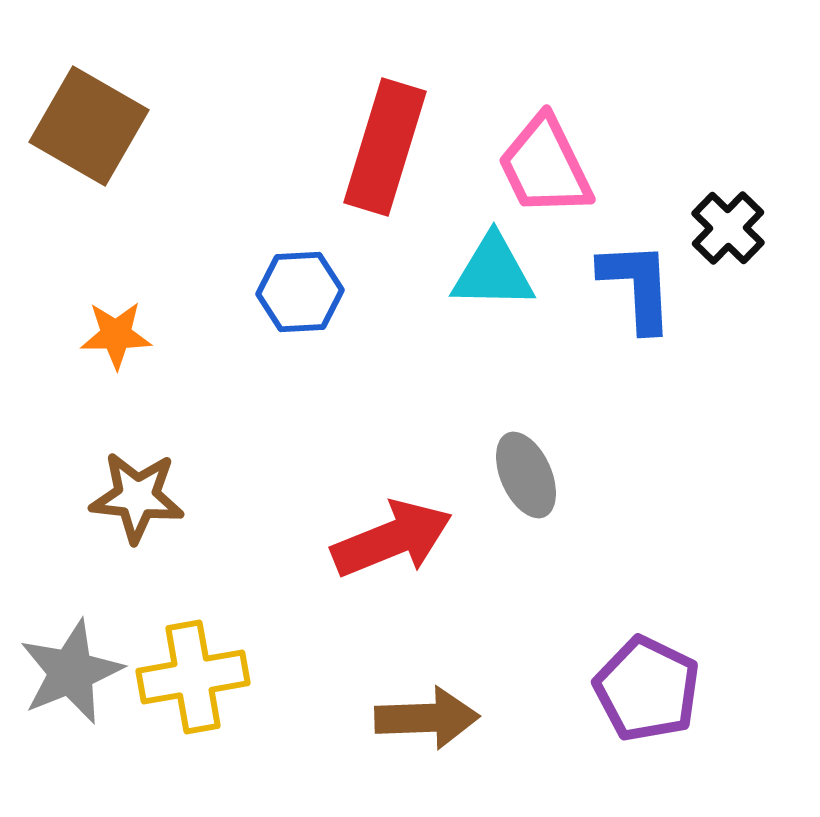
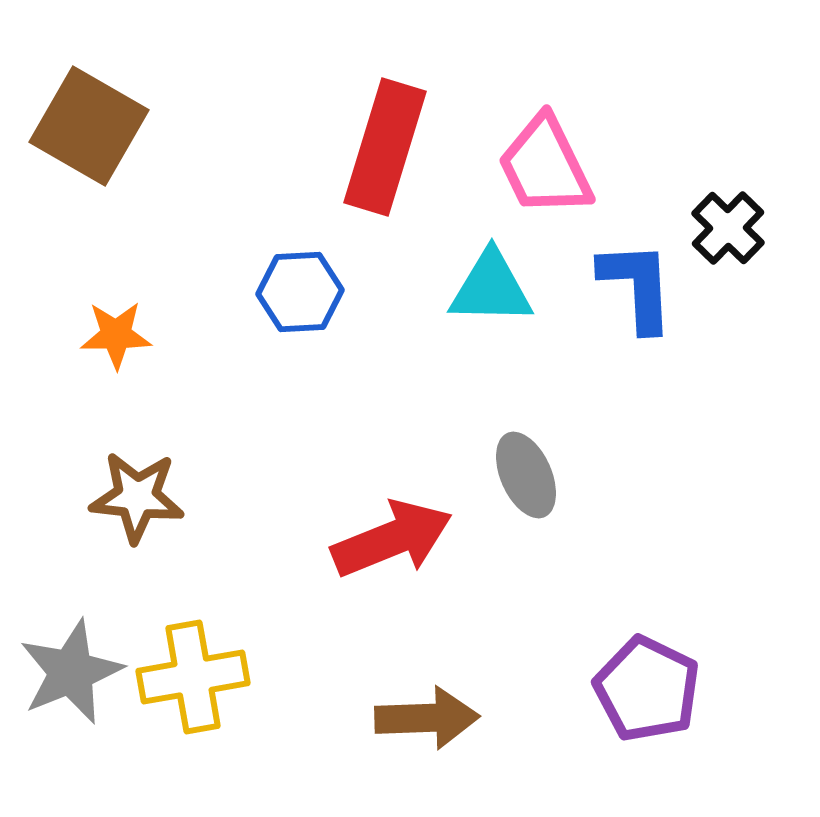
cyan triangle: moved 2 px left, 16 px down
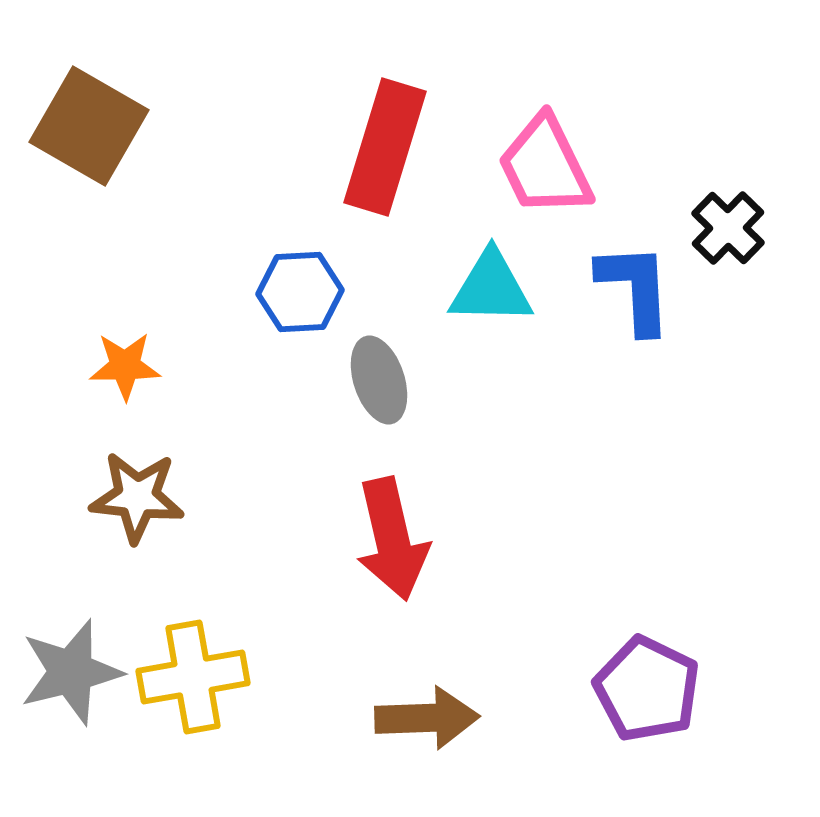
blue L-shape: moved 2 px left, 2 px down
orange star: moved 9 px right, 31 px down
gray ellipse: moved 147 px left, 95 px up; rotated 6 degrees clockwise
red arrow: rotated 99 degrees clockwise
gray star: rotated 8 degrees clockwise
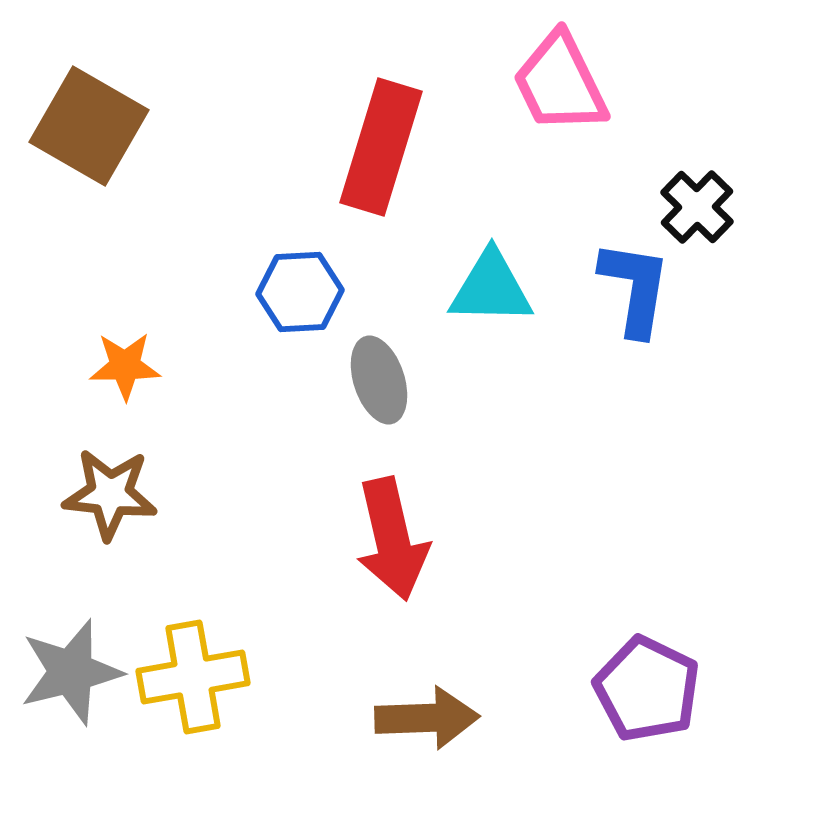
red rectangle: moved 4 px left
pink trapezoid: moved 15 px right, 83 px up
black cross: moved 31 px left, 21 px up
blue L-shape: rotated 12 degrees clockwise
brown star: moved 27 px left, 3 px up
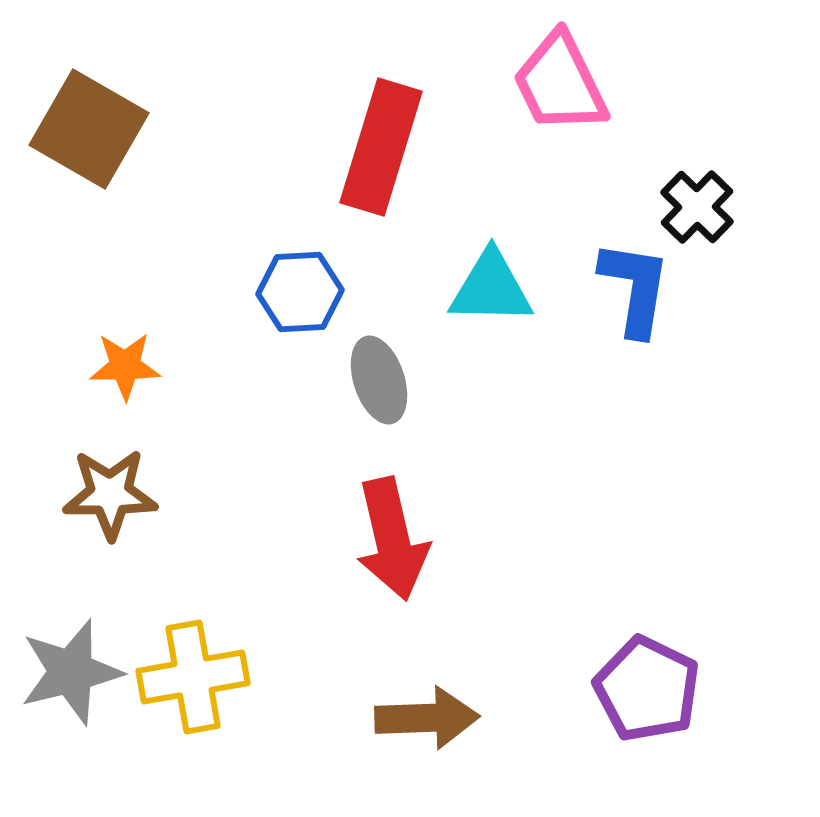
brown square: moved 3 px down
brown star: rotated 6 degrees counterclockwise
